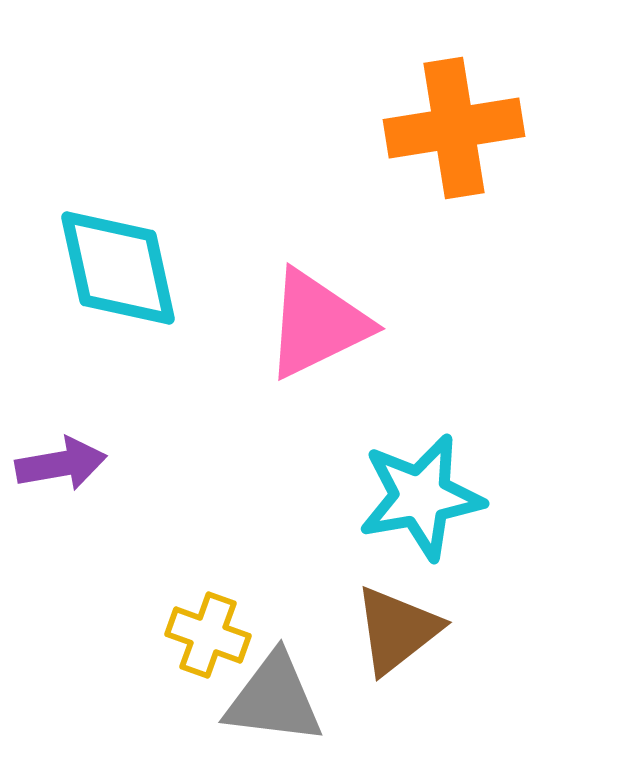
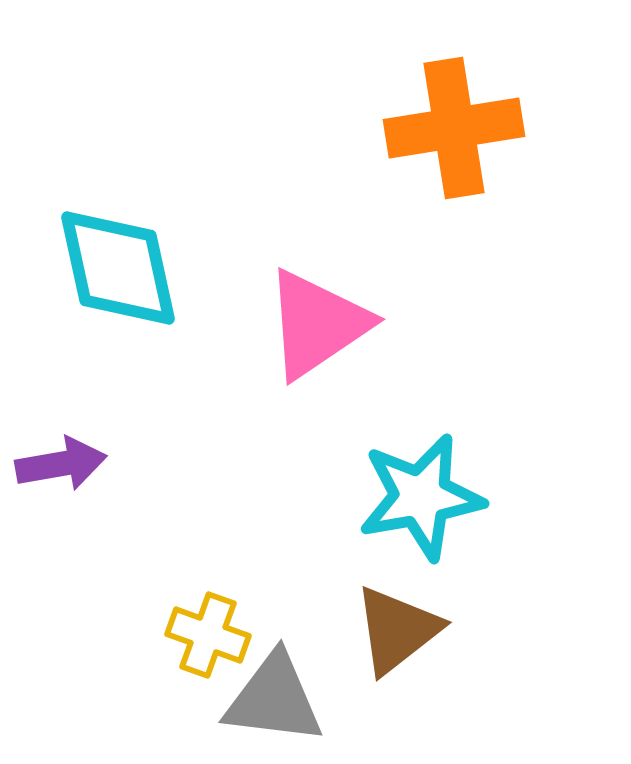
pink triangle: rotated 8 degrees counterclockwise
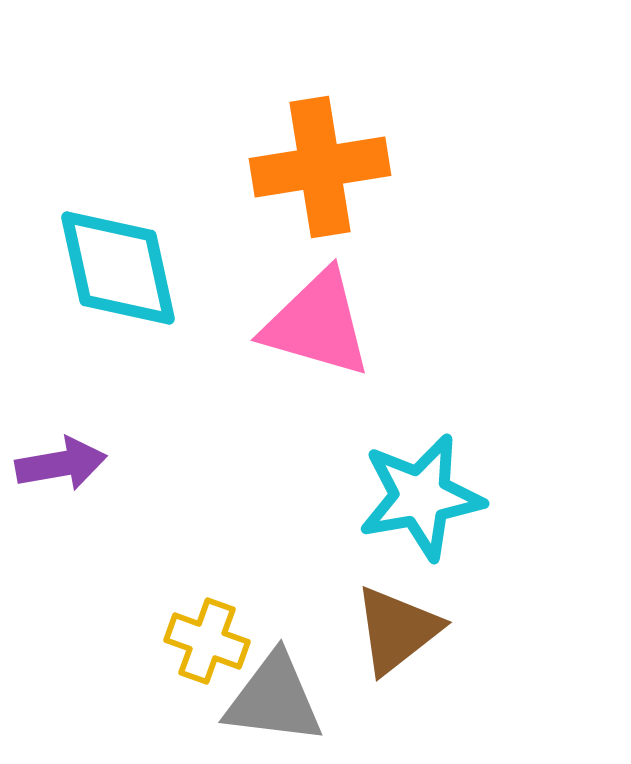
orange cross: moved 134 px left, 39 px down
pink triangle: rotated 50 degrees clockwise
yellow cross: moved 1 px left, 6 px down
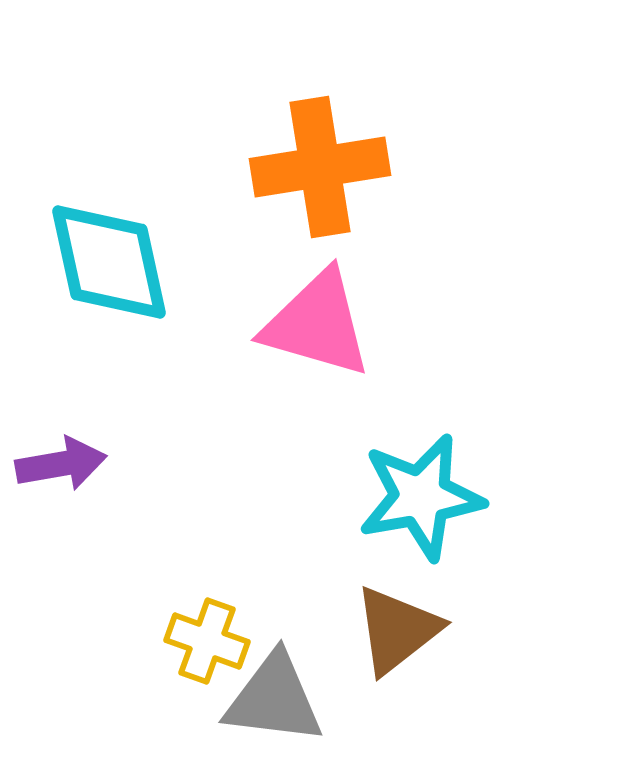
cyan diamond: moved 9 px left, 6 px up
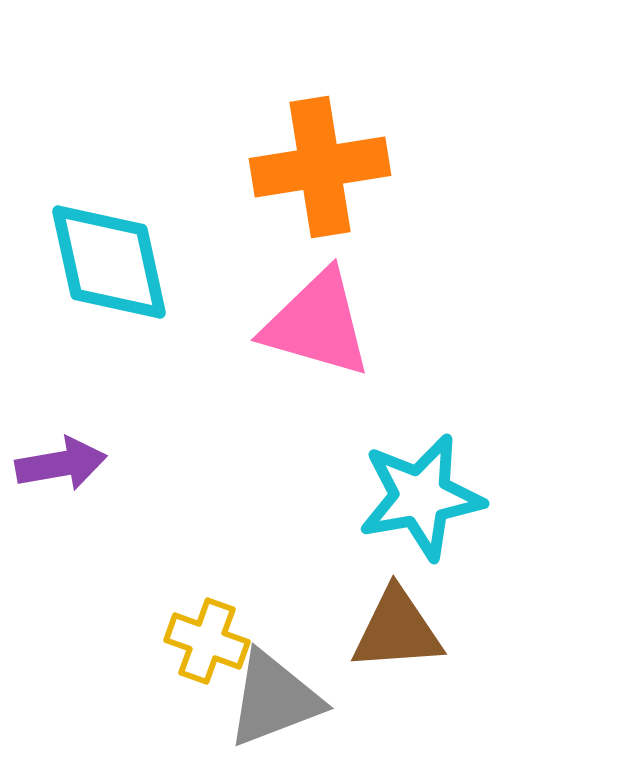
brown triangle: rotated 34 degrees clockwise
gray triangle: rotated 28 degrees counterclockwise
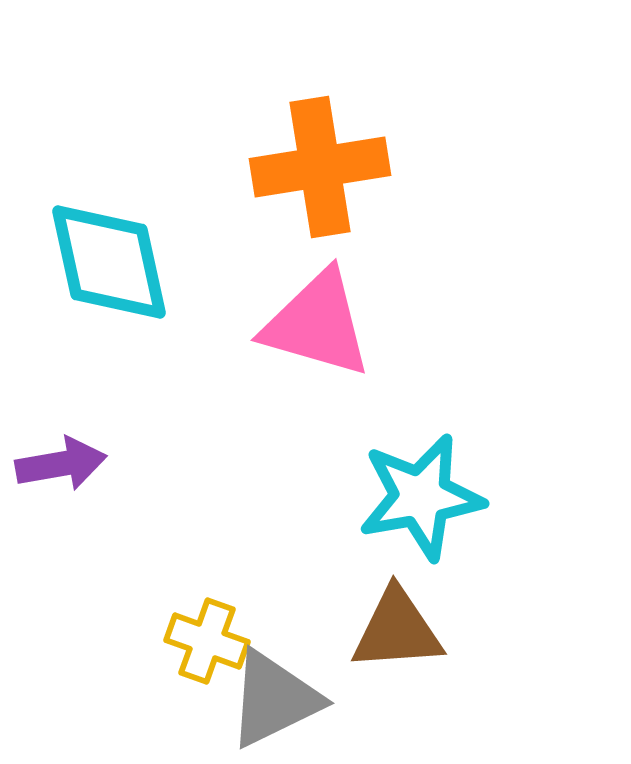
gray triangle: rotated 5 degrees counterclockwise
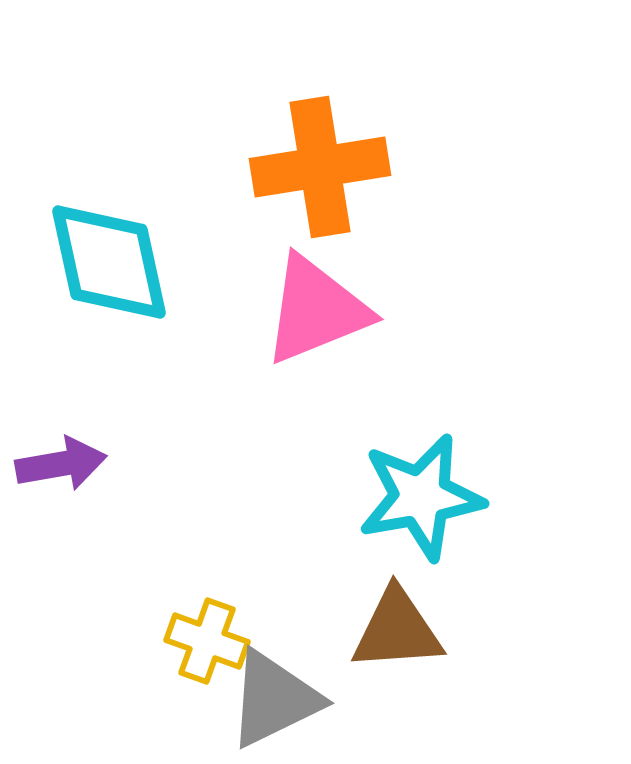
pink triangle: moved 1 px left, 14 px up; rotated 38 degrees counterclockwise
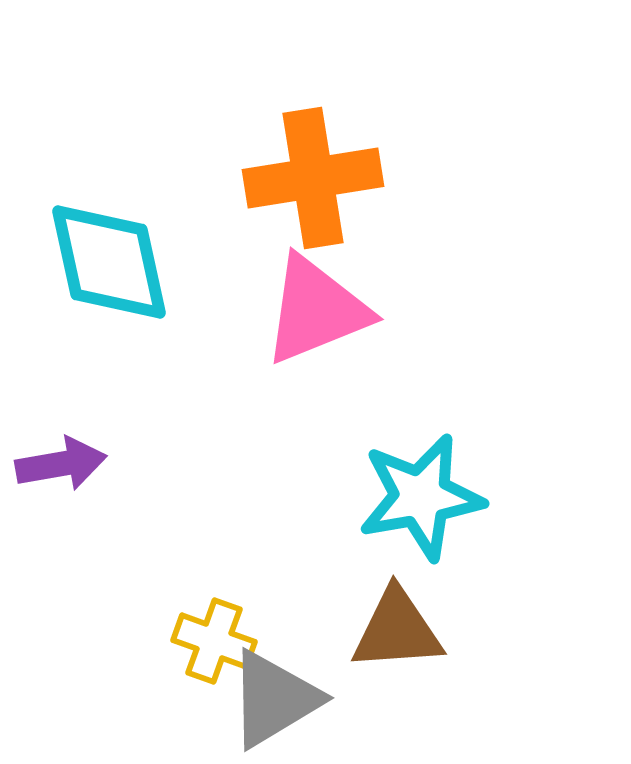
orange cross: moved 7 px left, 11 px down
yellow cross: moved 7 px right
gray triangle: rotated 5 degrees counterclockwise
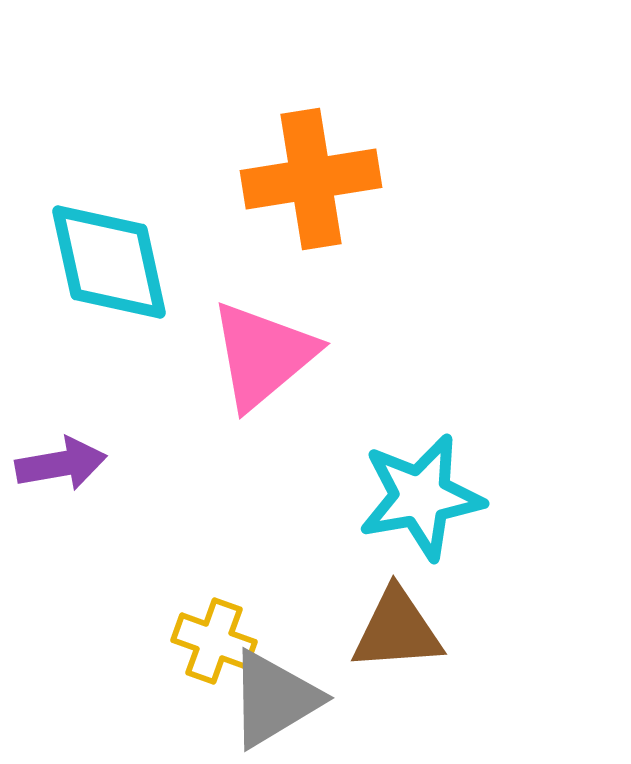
orange cross: moved 2 px left, 1 px down
pink triangle: moved 53 px left, 45 px down; rotated 18 degrees counterclockwise
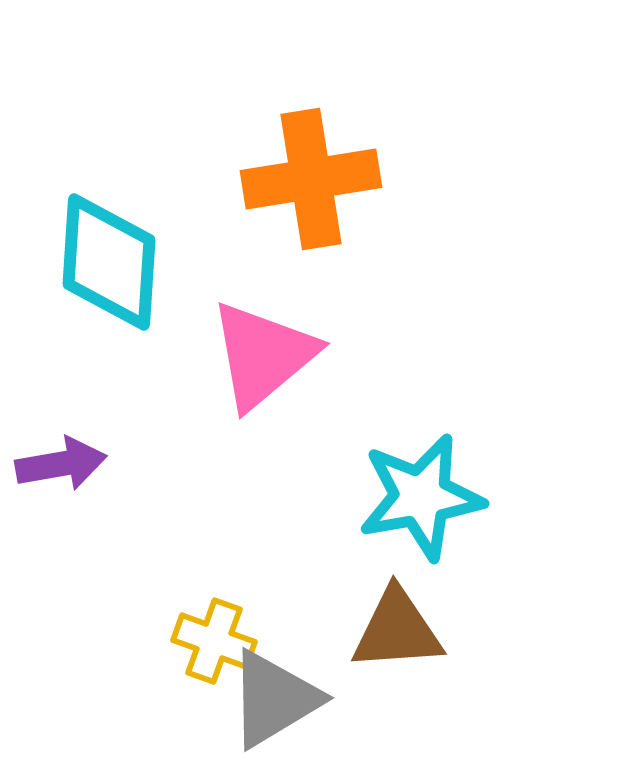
cyan diamond: rotated 16 degrees clockwise
